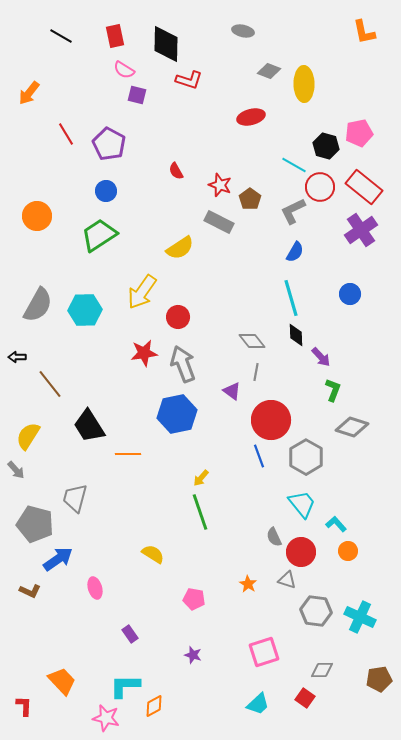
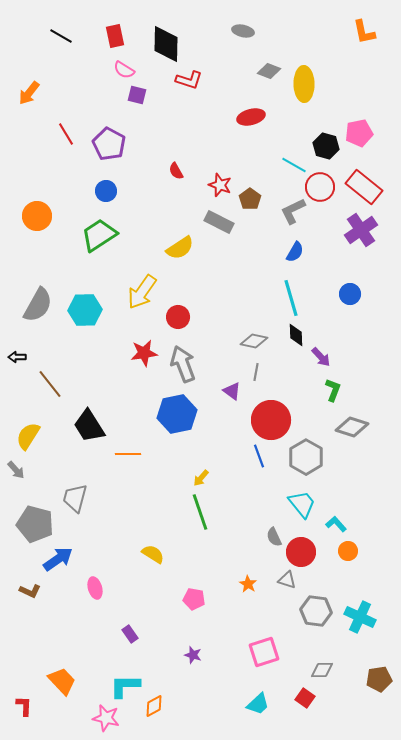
gray diamond at (252, 341): moved 2 px right; rotated 40 degrees counterclockwise
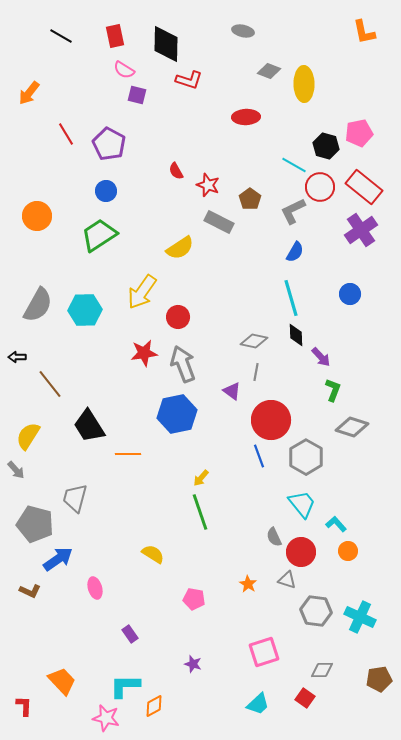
red ellipse at (251, 117): moved 5 px left; rotated 12 degrees clockwise
red star at (220, 185): moved 12 px left
purple star at (193, 655): moved 9 px down
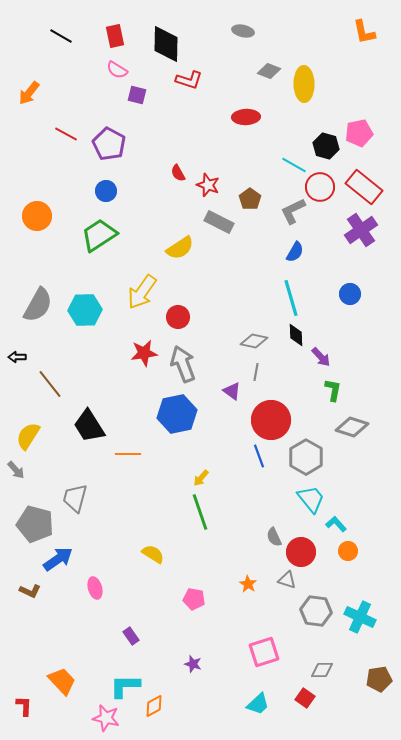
pink semicircle at (124, 70): moved 7 px left
red line at (66, 134): rotated 30 degrees counterclockwise
red semicircle at (176, 171): moved 2 px right, 2 px down
green L-shape at (333, 390): rotated 10 degrees counterclockwise
cyan trapezoid at (302, 504): moved 9 px right, 5 px up
purple rectangle at (130, 634): moved 1 px right, 2 px down
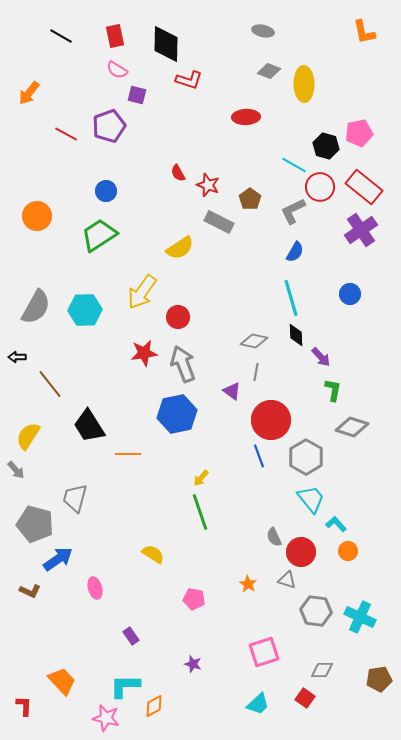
gray ellipse at (243, 31): moved 20 px right
purple pentagon at (109, 144): moved 18 px up; rotated 24 degrees clockwise
gray semicircle at (38, 305): moved 2 px left, 2 px down
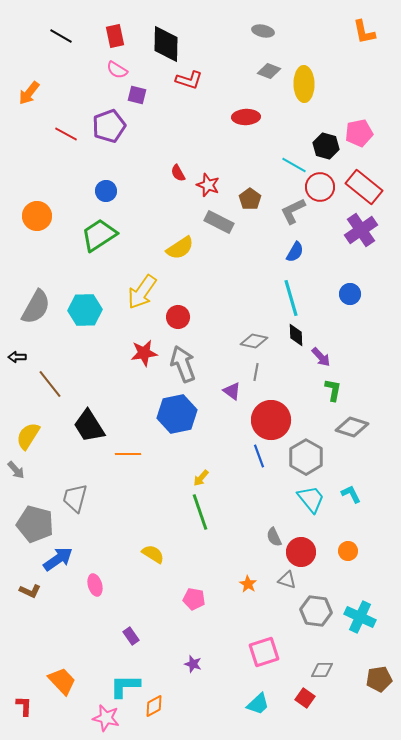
cyan L-shape at (336, 524): moved 15 px right, 30 px up; rotated 15 degrees clockwise
pink ellipse at (95, 588): moved 3 px up
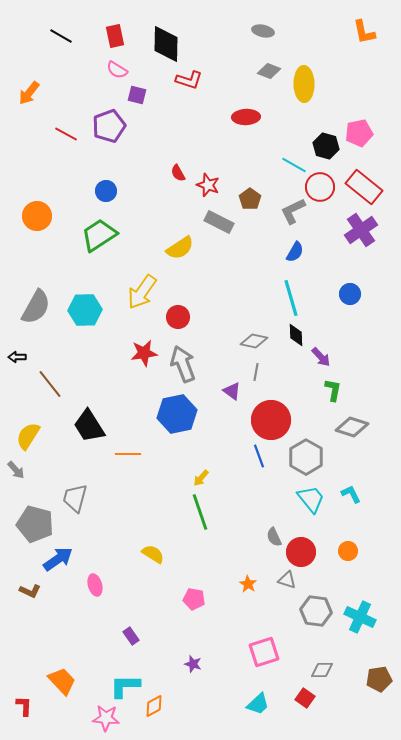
pink star at (106, 718): rotated 8 degrees counterclockwise
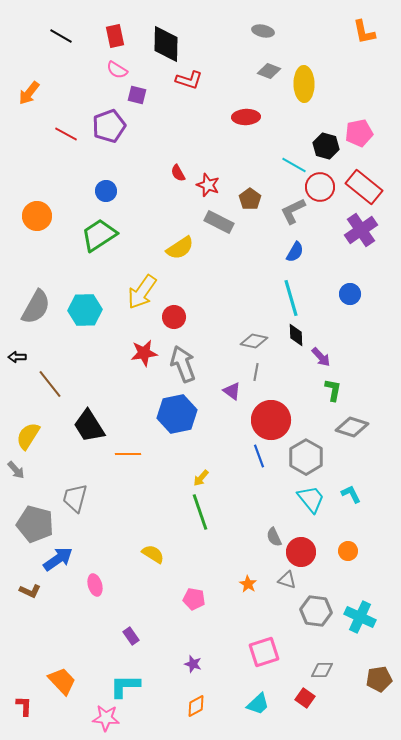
red circle at (178, 317): moved 4 px left
orange diamond at (154, 706): moved 42 px right
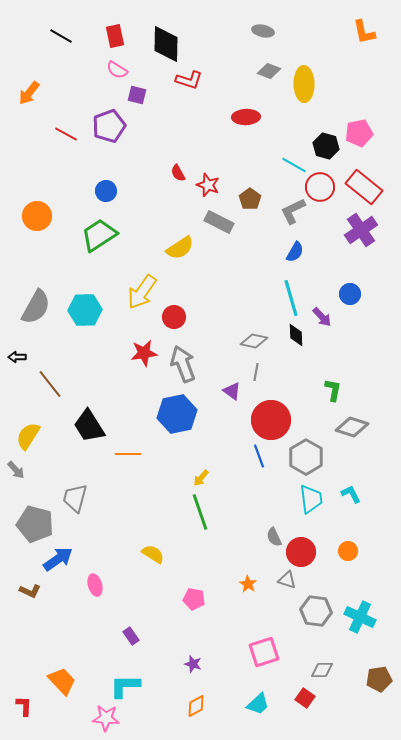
purple arrow at (321, 357): moved 1 px right, 40 px up
cyan trapezoid at (311, 499): rotated 32 degrees clockwise
